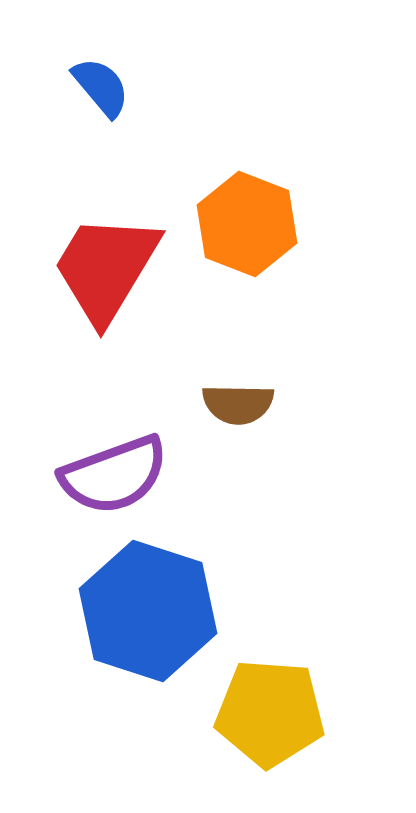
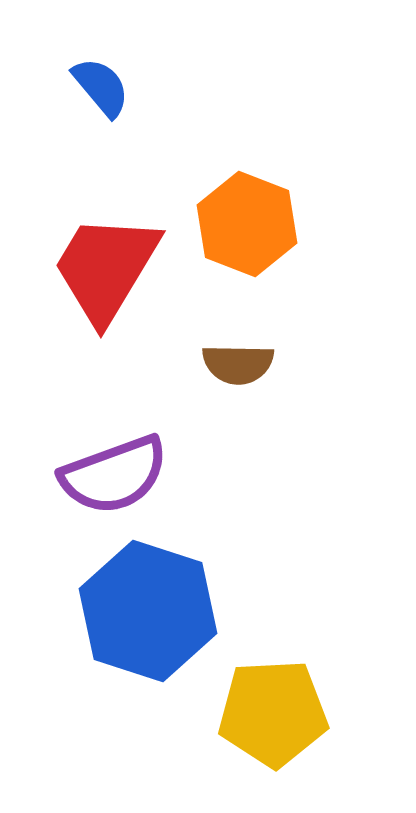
brown semicircle: moved 40 px up
yellow pentagon: moved 3 px right; rotated 7 degrees counterclockwise
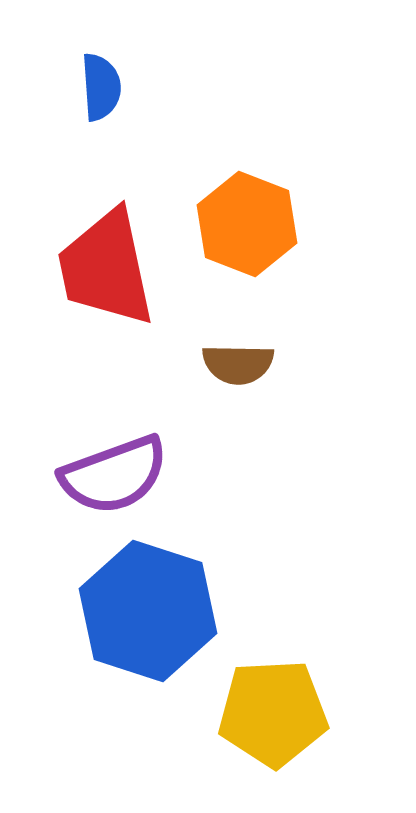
blue semicircle: rotated 36 degrees clockwise
red trapezoid: rotated 43 degrees counterclockwise
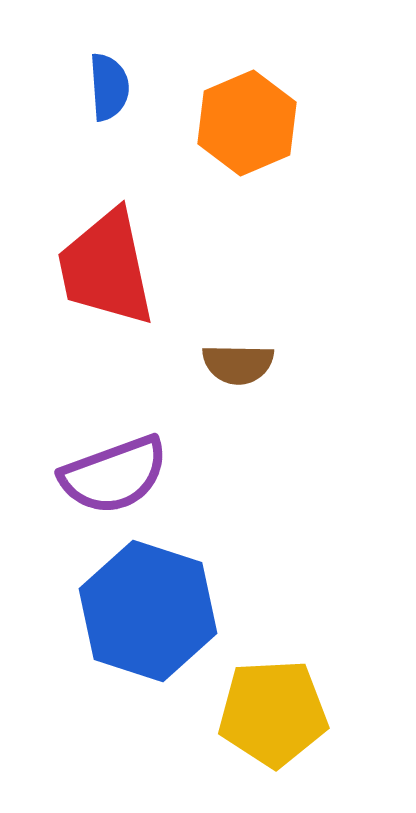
blue semicircle: moved 8 px right
orange hexagon: moved 101 px up; rotated 16 degrees clockwise
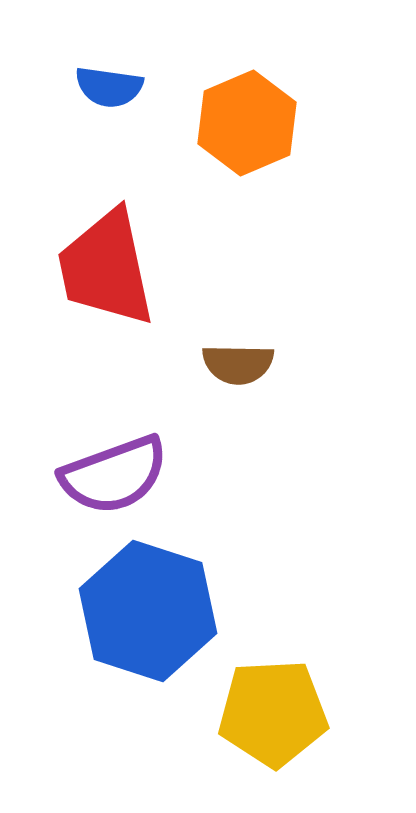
blue semicircle: rotated 102 degrees clockwise
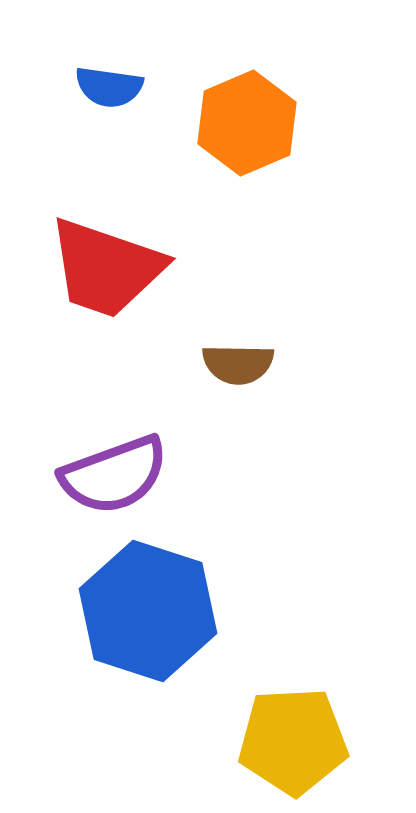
red trapezoid: rotated 59 degrees counterclockwise
yellow pentagon: moved 20 px right, 28 px down
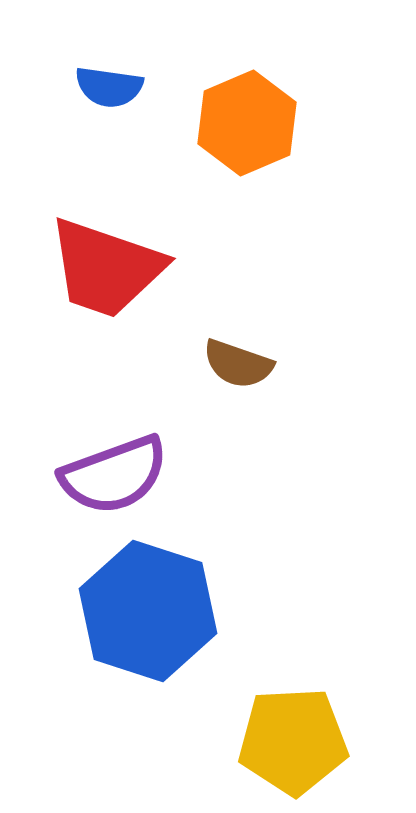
brown semicircle: rotated 18 degrees clockwise
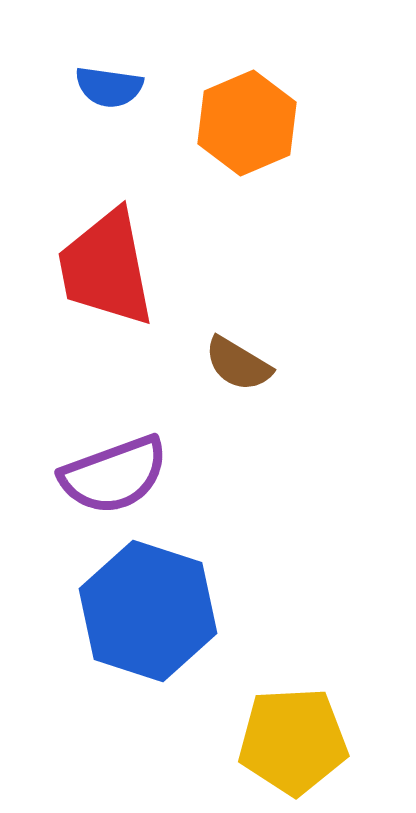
red trapezoid: rotated 60 degrees clockwise
brown semicircle: rotated 12 degrees clockwise
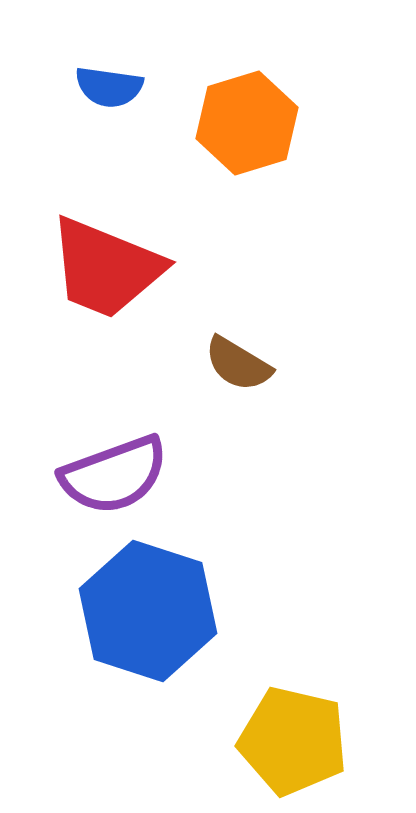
orange hexagon: rotated 6 degrees clockwise
red trapezoid: rotated 57 degrees counterclockwise
yellow pentagon: rotated 16 degrees clockwise
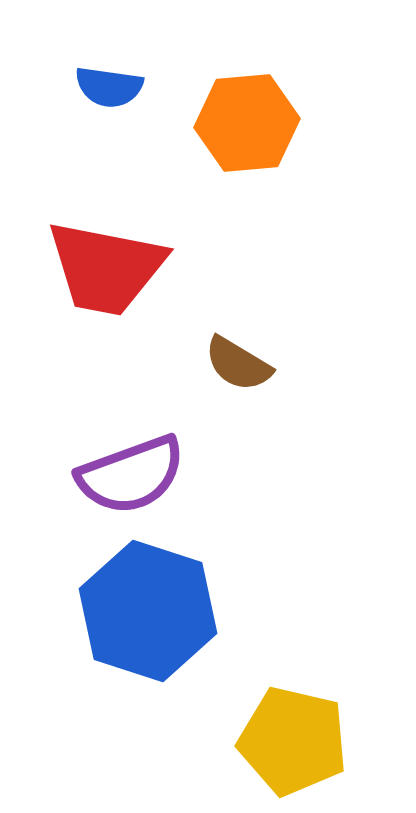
orange hexagon: rotated 12 degrees clockwise
red trapezoid: rotated 11 degrees counterclockwise
purple semicircle: moved 17 px right
